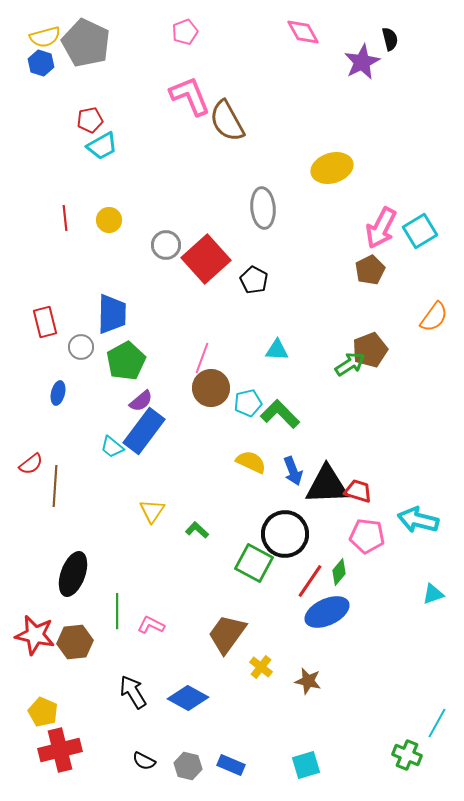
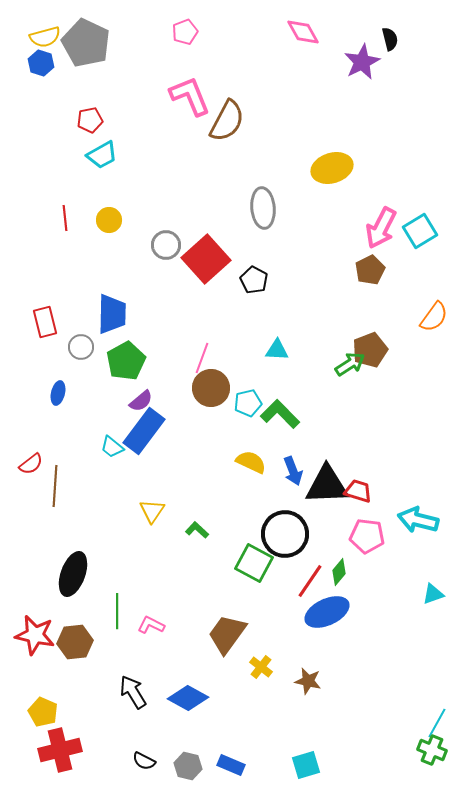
brown semicircle at (227, 121): rotated 123 degrees counterclockwise
cyan trapezoid at (102, 146): moved 9 px down
green cross at (407, 755): moved 25 px right, 5 px up
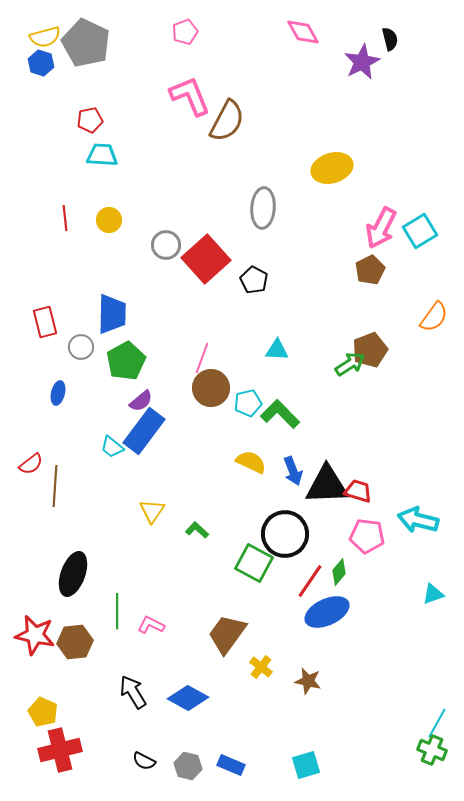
cyan trapezoid at (102, 155): rotated 148 degrees counterclockwise
gray ellipse at (263, 208): rotated 9 degrees clockwise
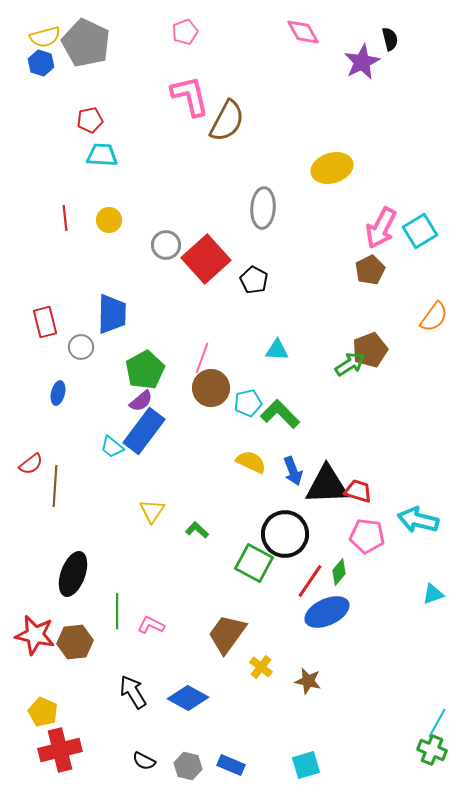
pink L-shape at (190, 96): rotated 9 degrees clockwise
green pentagon at (126, 361): moved 19 px right, 9 px down
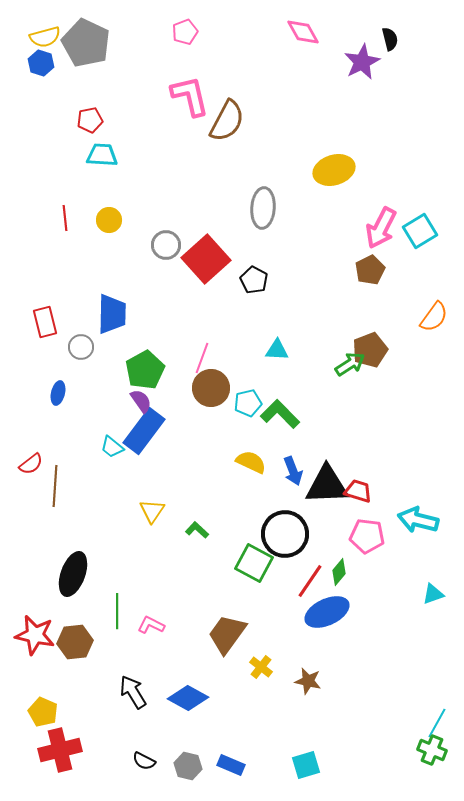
yellow ellipse at (332, 168): moved 2 px right, 2 px down
purple semicircle at (141, 401): rotated 85 degrees counterclockwise
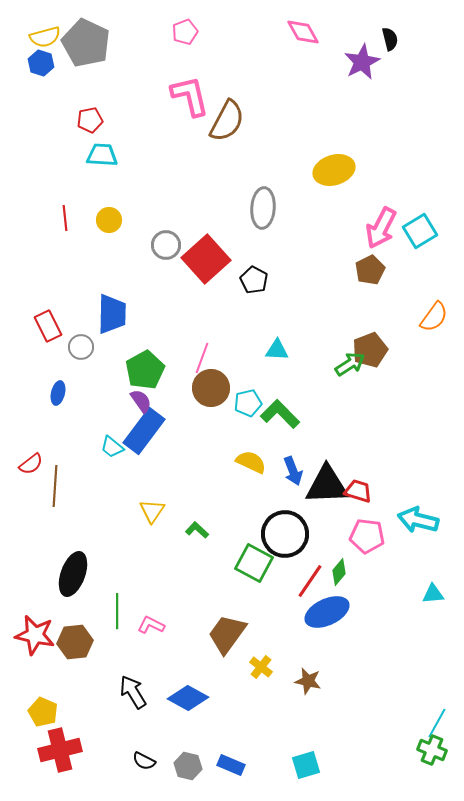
red rectangle at (45, 322): moved 3 px right, 4 px down; rotated 12 degrees counterclockwise
cyan triangle at (433, 594): rotated 15 degrees clockwise
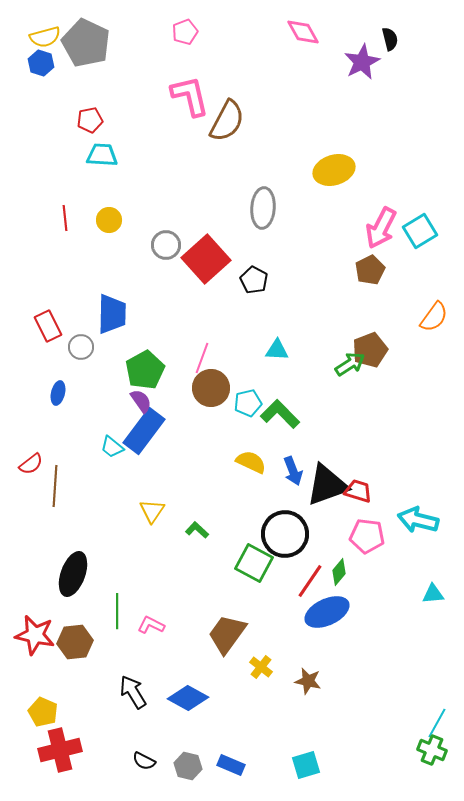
black triangle at (327, 485): rotated 18 degrees counterclockwise
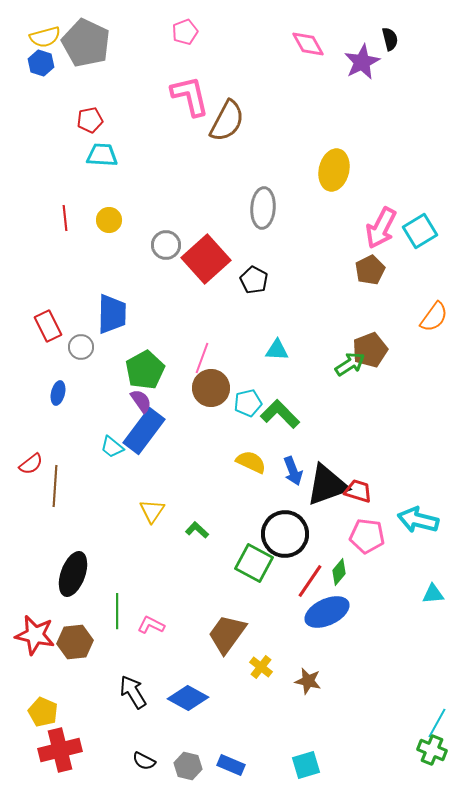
pink diamond at (303, 32): moved 5 px right, 12 px down
yellow ellipse at (334, 170): rotated 60 degrees counterclockwise
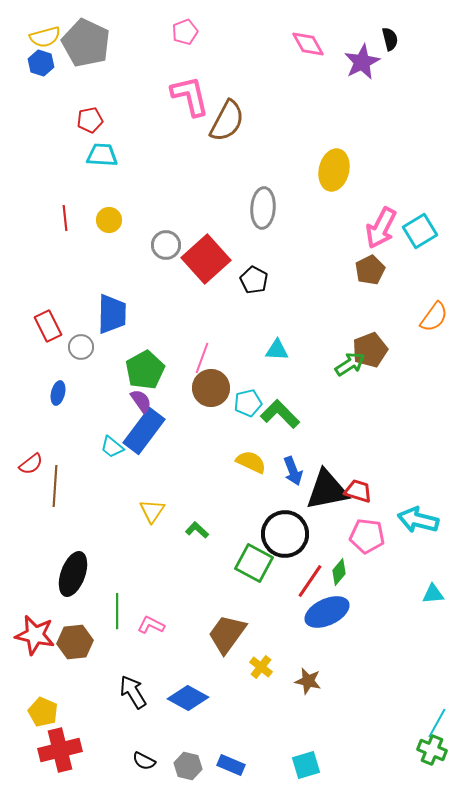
black triangle at (327, 485): moved 5 px down; rotated 9 degrees clockwise
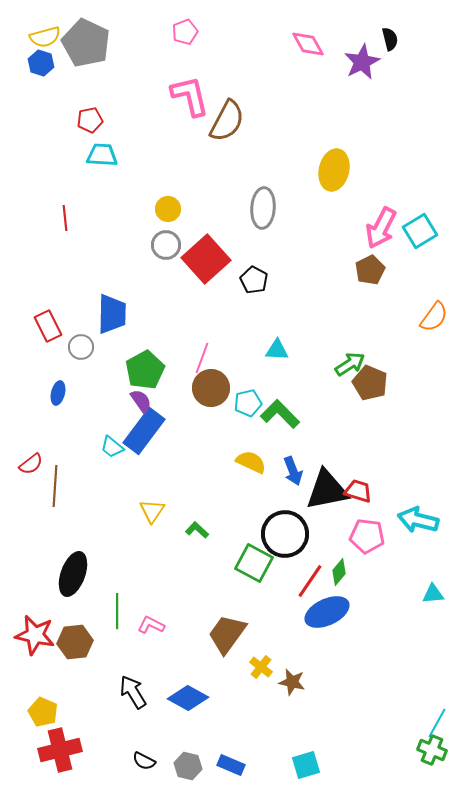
yellow circle at (109, 220): moved 59 px right, 11 px up
brown pentagon at (370, 350): moved 33 px down; rotated 28 degrees counterclockwise
brown star at (308, 681): moved 16 px left, 1 px down
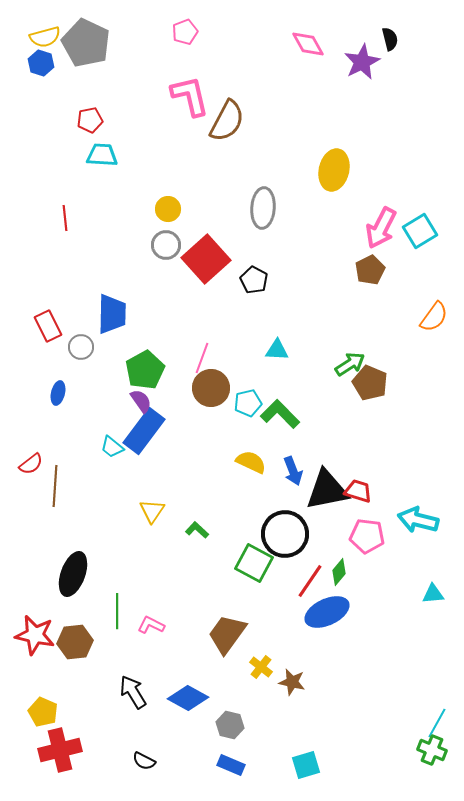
gray hexagon at (188, 766): moved 42 px right, 41 px up
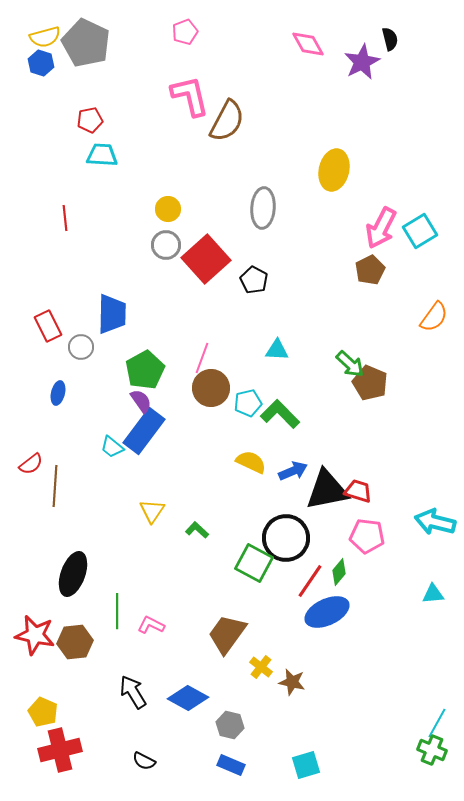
green arrow at (350, 364): rotated 76 degrees clockwise
blue arrow at (293, 471): rotated 92 degrees counterclockwise
cyan arrow at (418, 520): moved 17 px right, 2 px down
black circle at (285, 534): moved 1 px right, 4 px down
